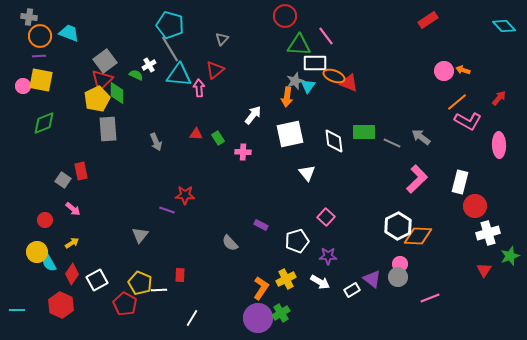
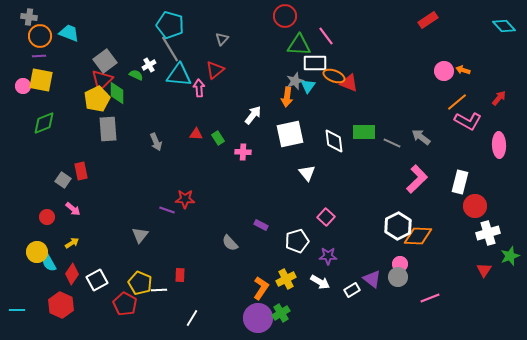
red star at (185, 195): moved 4 px down
red circle at (45, 220): moved 2 px right, 3 px up
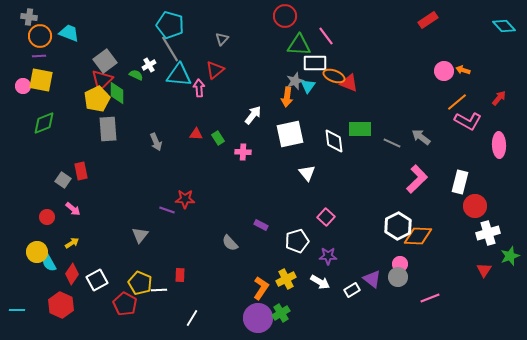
green rectangle at (364, 132): moved 4 px left, 3 px up
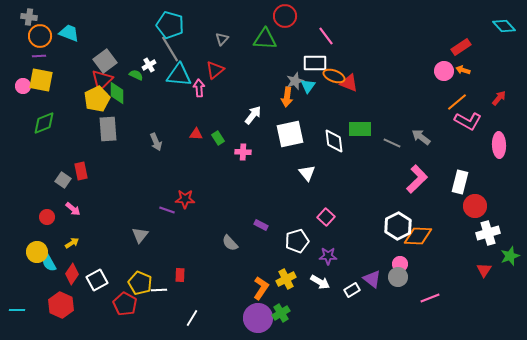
red rectangle at (428, 20): moved 33 px right, 27 px down
green triangle at (299, 45): moved 34 px left, 6 px up
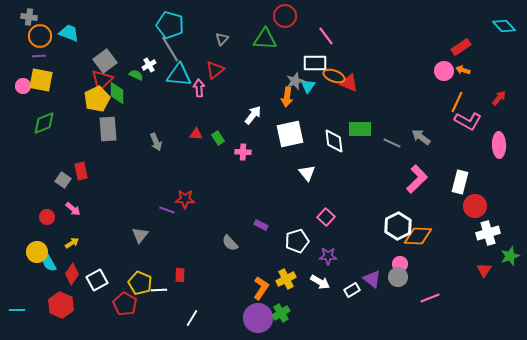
orange line at (457, 102): rotated 25 degrees counterclockwise
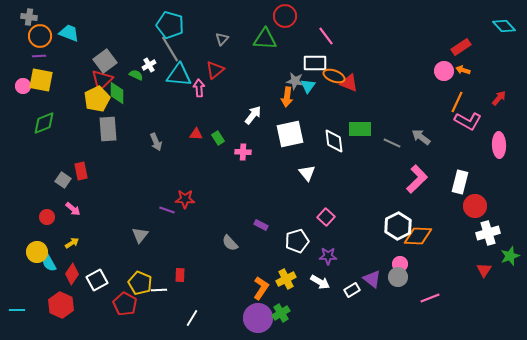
gray star at (295, 81): rotated 30 degrees clockwise
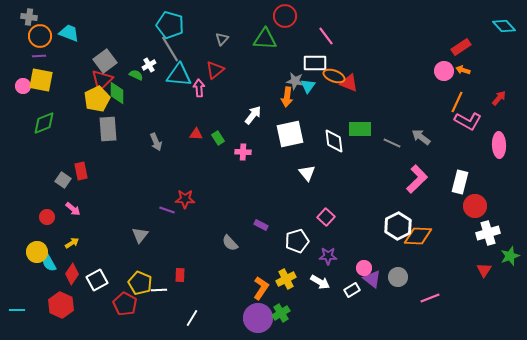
pink circle at (400, 264): moved 36 px left, 4 px down
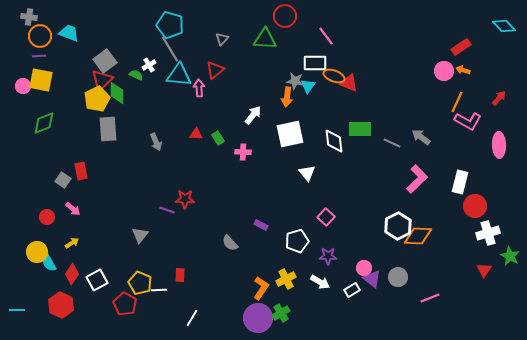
green star at (510, 256): rotated 24 degrees counterclockwise
